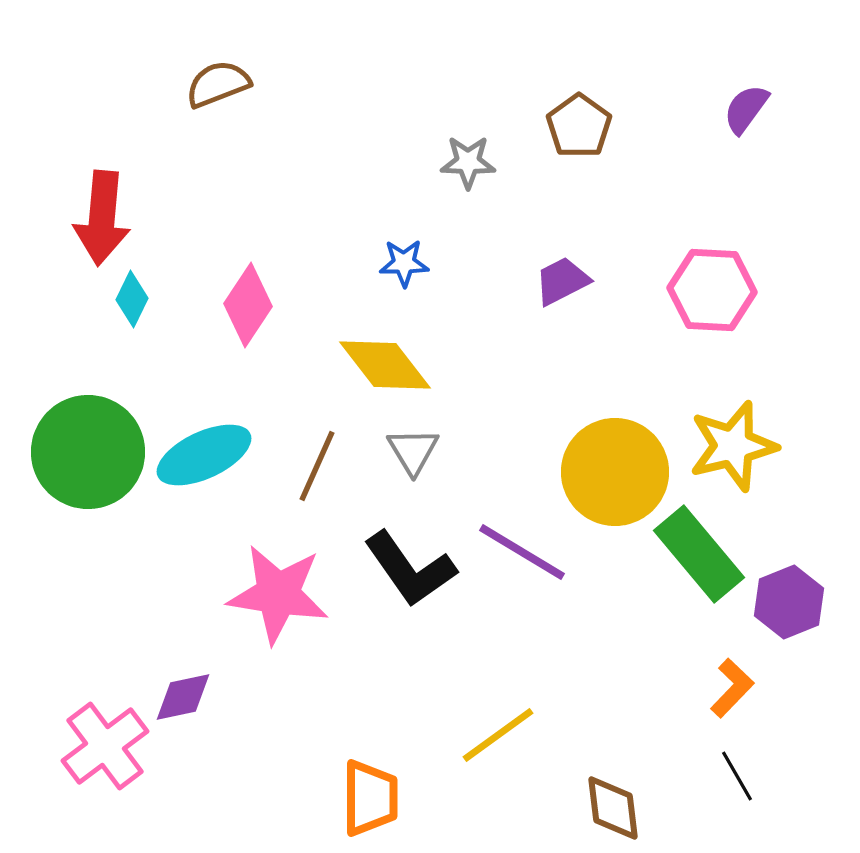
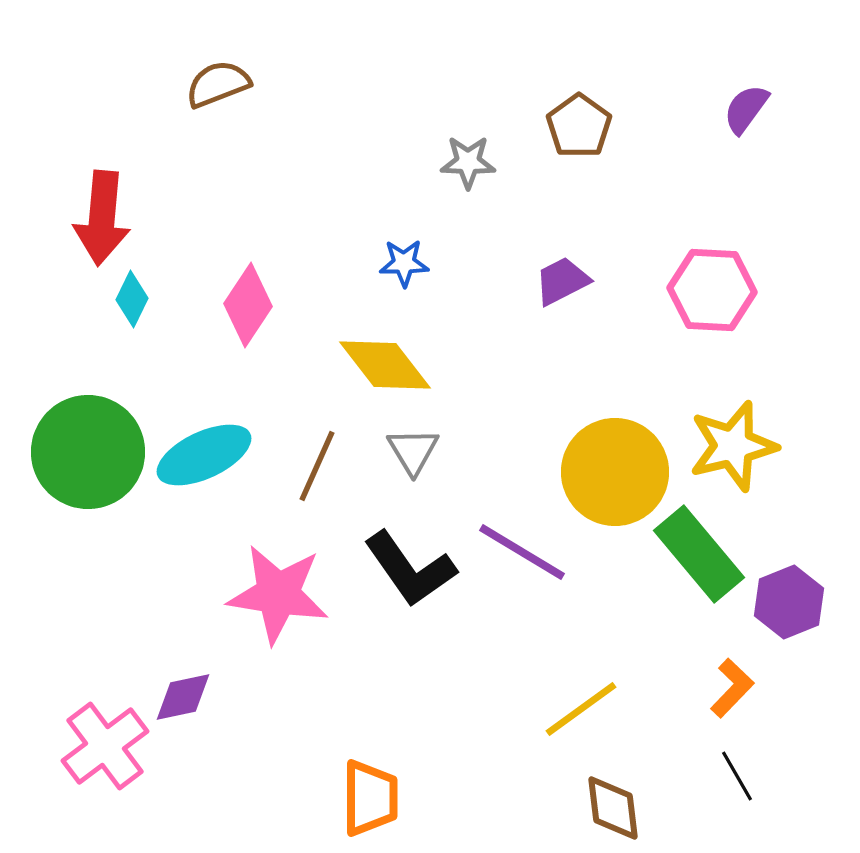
yellow line: moved 83 px right, 26 px up
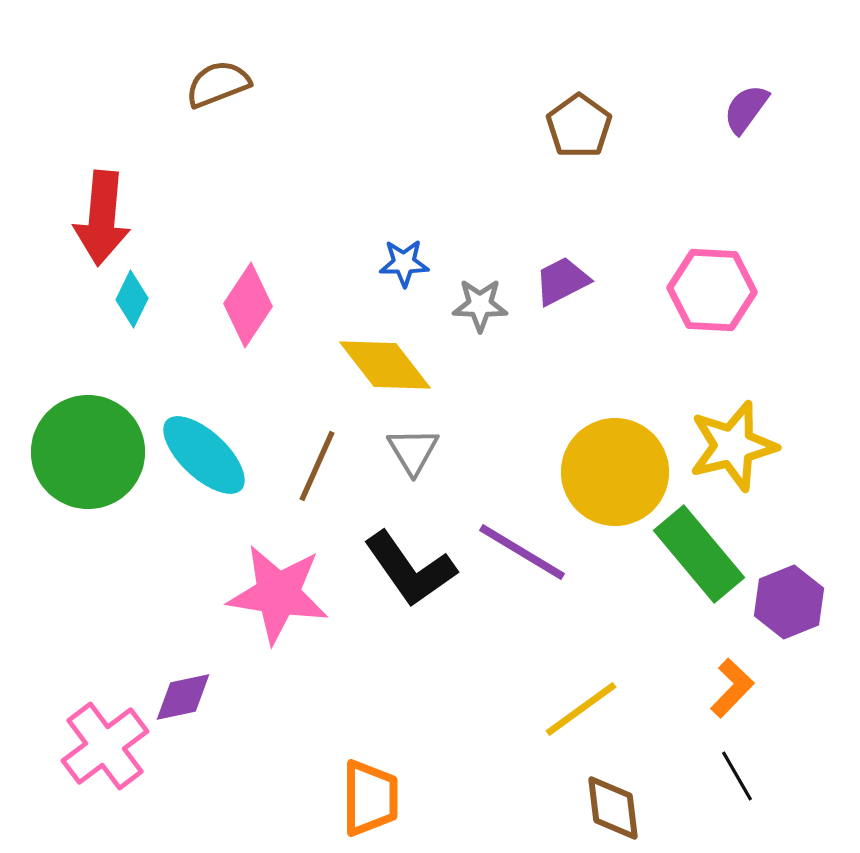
gray star: moved 12 px right, 143 px down
cyan ellipse: rotated 68 degrees clockwise
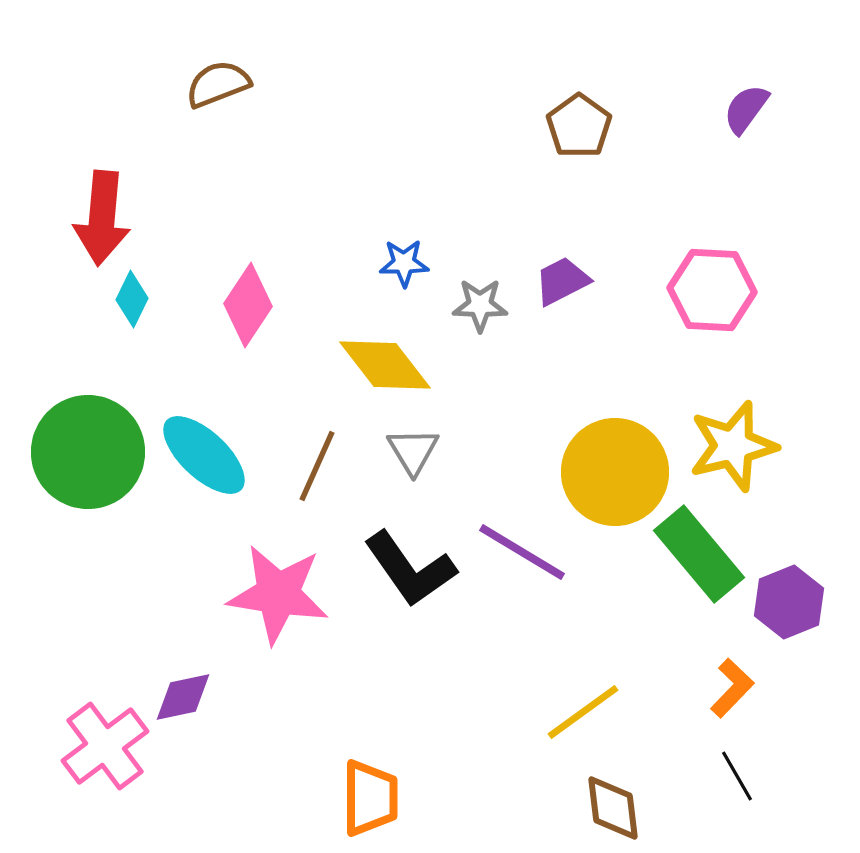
yellow line: moved 2 px right, 3 px down
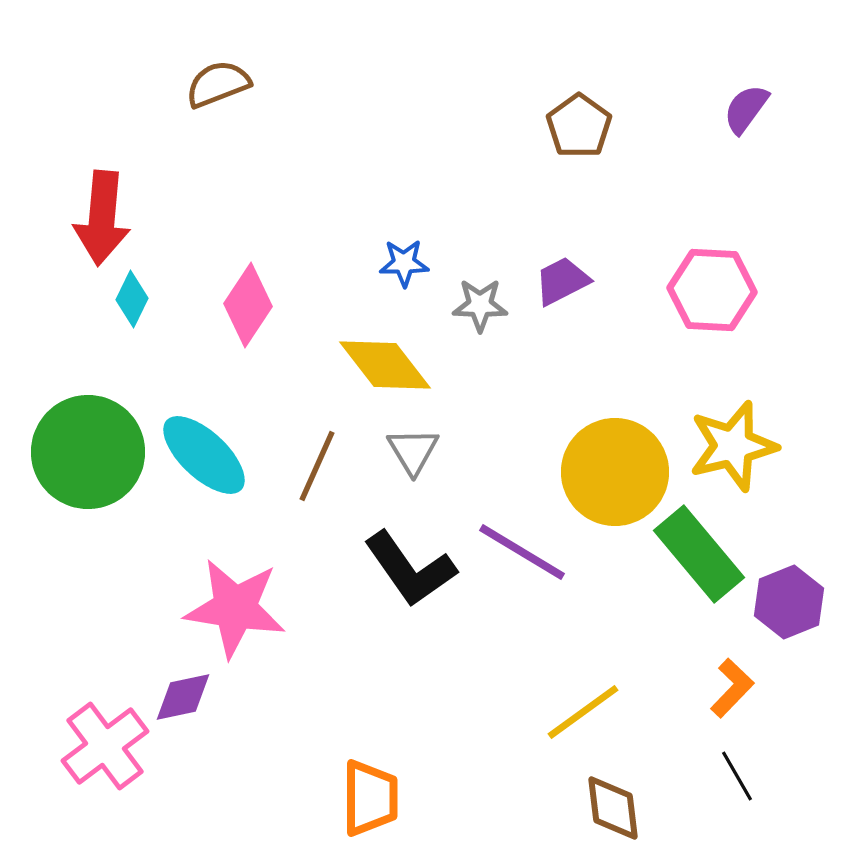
pink star: moved 43 px left, 14 px down
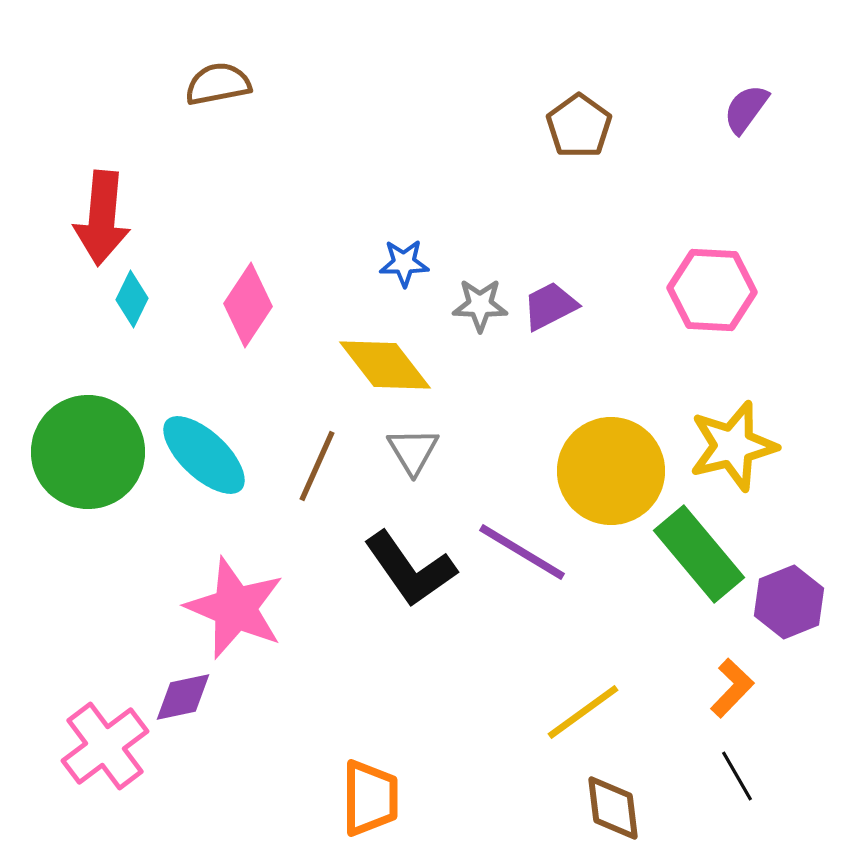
brown semicircle: rotated 10 degrees clockwise
purple trapezoid: moved 12 px left, 25 px down
yellow circle: moved 4 px left, 1 px up
pink star: rotated 14 degrees clockwise
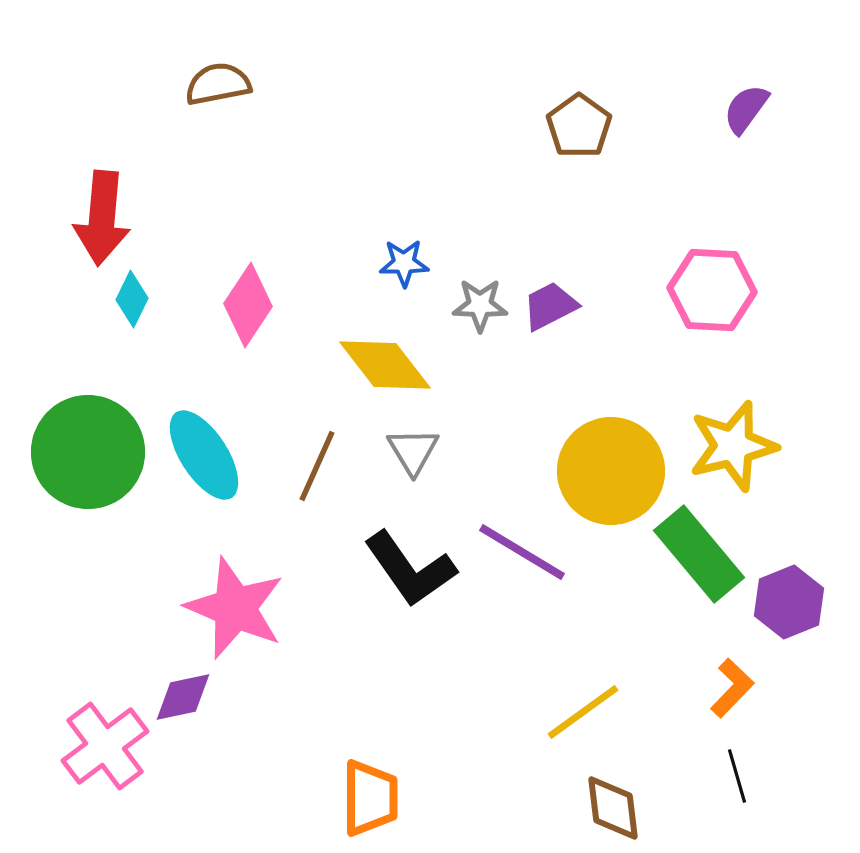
cyan ellipse: rotated 14 degrees clockwise
black line: rotated 14 degrees clockwise
